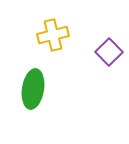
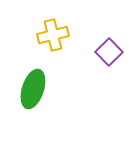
green ellipse: rotated 9 degrees clockwise
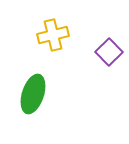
green ellipse: moved 5 px down
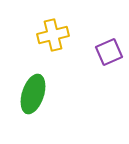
purple square: rotated 20 degrees clockwise
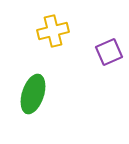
yellow cross: moved 4 px up
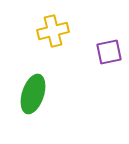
purple square: rotated 12 degrees clockwise
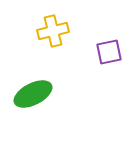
green ellipse: rotated 45 degrees clockwise
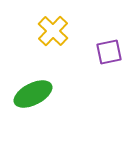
yellow cross: rotated 32 degrees counterclockwise
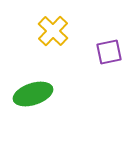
green ellipse: rotated 9 degrees clockwise
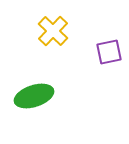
green ellipse: moved 1 px right, 2 px down
